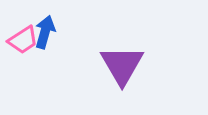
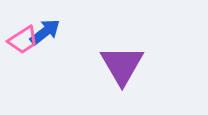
blue arrow: rotated 36 degrees clockwise
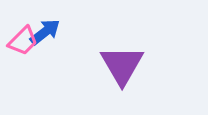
pink trapezoid: moved 1 px down; rotated 12 degrees counterclockwise
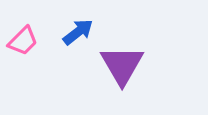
blue arrow: moved 33 px right
